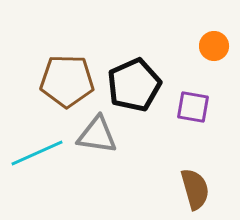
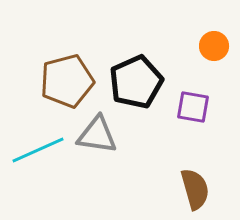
brown pentagon: rotated 16 degrees counterclockwise
black pentagon: moved 2 px right, 3 px up
cyan line: moved 1 px right, 3 px up
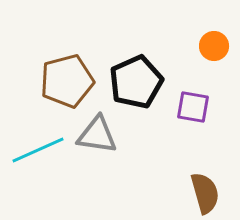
brown semicircle: moved 10 px right, 4 px down
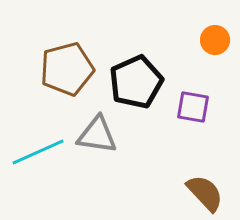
orange circle: moved 1 px right, 6 px up
brown pentagon: moved 12 px up
cyan line: moved 2 px down
brown semicircle: rotated 27 degrees counterclockwise
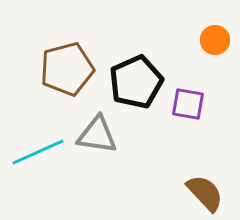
purple square: moved 5 px left, 3 px up
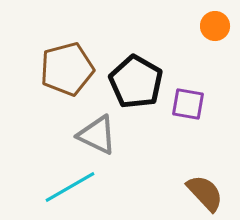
orange circle: moved 14 px up
black pentagon: rotated 18 degrees counterclockwise
gray triangle: rotated 18 degrees clockwise
cyan line: moved 32 px right, 35 px down; rotated 6 degrees counterclockwise
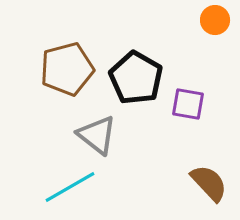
orange circle: moved 6 px up
black pentagon: moved 4 px up
gray triangle: rotated 12 degrees clockwise
brown semicircle: moved 4 px right, 10 px up
